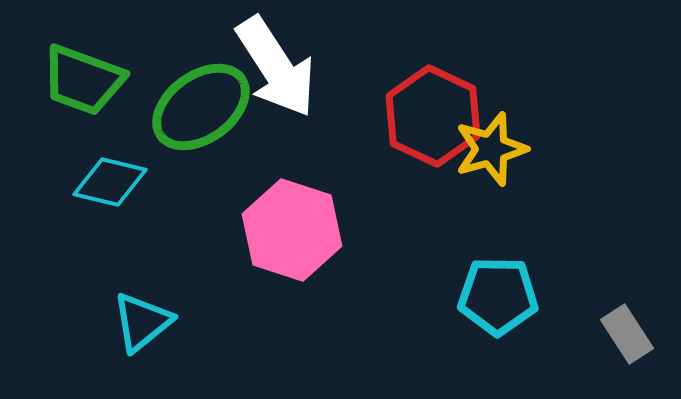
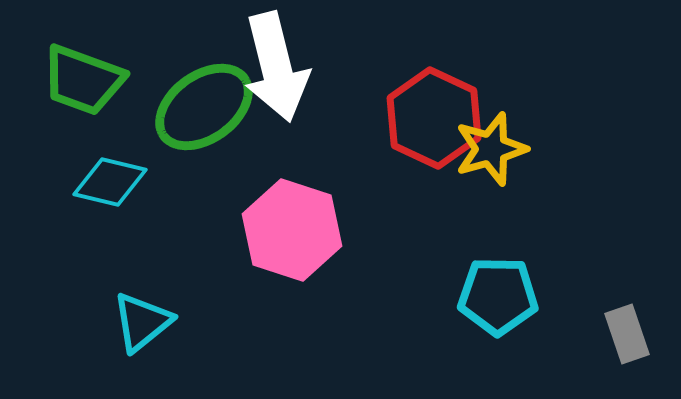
white arrow: rotated 19 degrees clockwise
green ellipse: moved 3 px right
red hexagon: moved 1 px right, 2 px down
gray rectangle: rotated 14 degrees clockwise
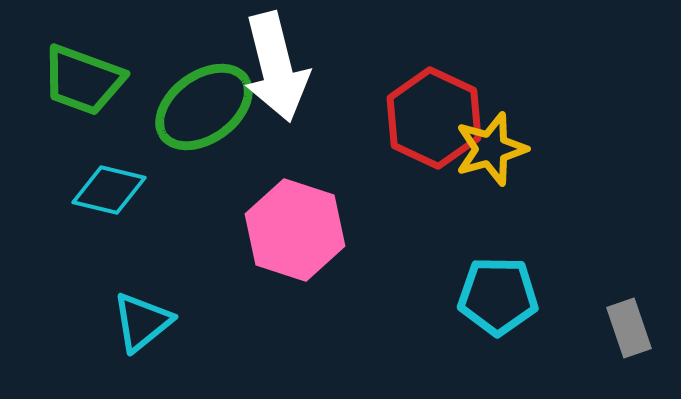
cyan diamond: moved 1 px left, 8 px down
pink hexagon: moved 3 px right
gray rectangle: moved 2 px right, 6 px up
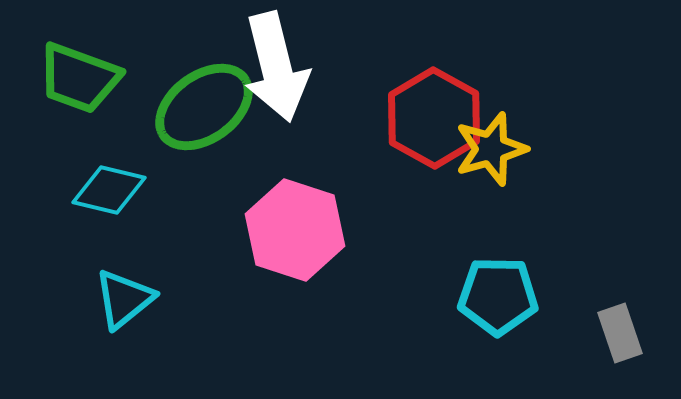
green trapezoid: moved 4 px left, 2 px up
red hexagon: rotated 4 degrees clockwise
cyan triangle: moved 18 px left, 23 px up
gray rectangle: moved 9 px left, 5 px down
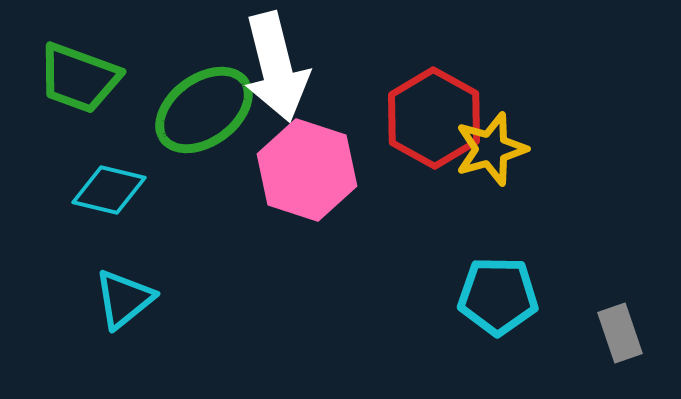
green ellipse: moved 3 px down
pink hexagon: moved 12 px right, 60 px up
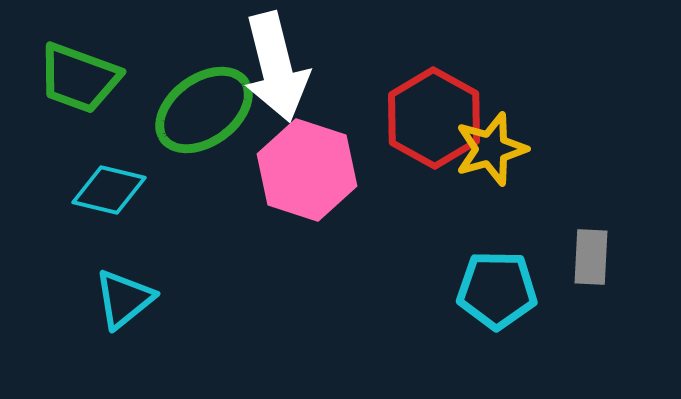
cyan pentagon: moved 1 px left, 6 px up
gray rectangle: moved 29 px left, 76 px up; rotated 22 degrees clockwise
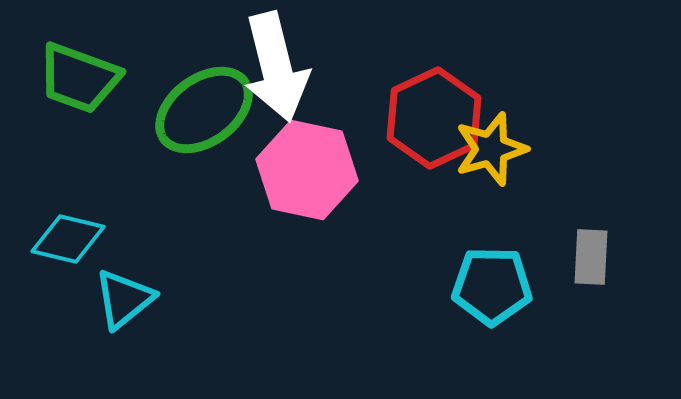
red hexagon: rotated 6 degrees clockwise
pink hexagon: rotated 6 degrees counterclockwise
cyan diamond: moved 41 px left, 49 px down
cyan pentagon: moved 5 px left, 4 px up
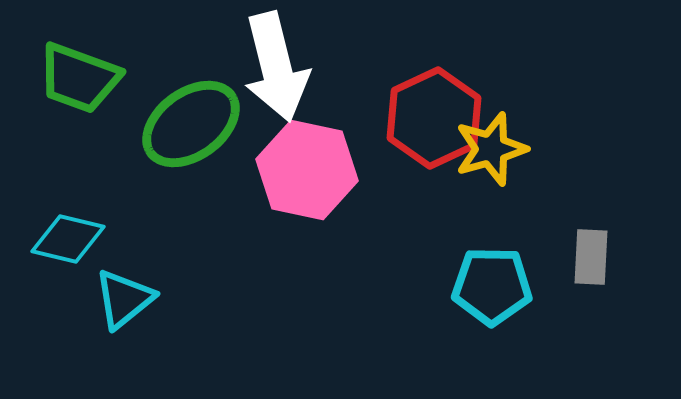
green ellipse: moved 13 px left, 14 px down
